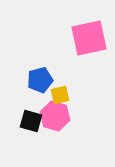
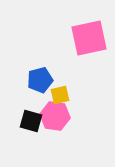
pink hexagon: rotated 8 degrees counterclockwise
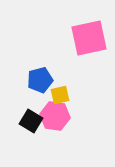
black square: rotated 15 degrees clockwise
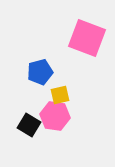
pink square: moved 2 px left; rotated 33 degrees clockwise
blue pentagon: moved 8 px up
black square: moved 2 px left, 4 px down
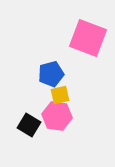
pink square: moved 1 px right
blue pentagon: moved 11 px right, 2 px down
pink hexagon: moved 2 px right
